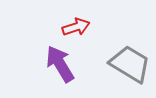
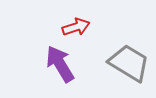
gray trapezoid: moved 1 px left, 1 px up
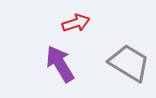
red arrow: moved 4 px up
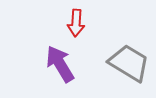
red arrow: rotated 112 degrees clockwise
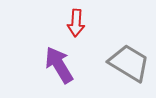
purple arrow: moved 1 px left, 1 px down
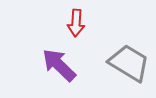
purple arrow: rotated 15 degrees counterclockwise
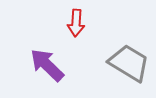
purple arrow: moved 12 px left
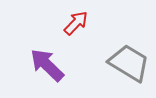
red arrow: rotated 140 degrees counterclockwise
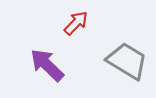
gray trapezoid: moved 2 px left, 2 px up
